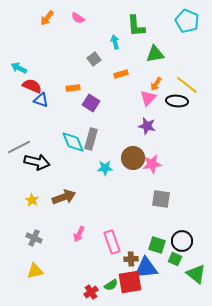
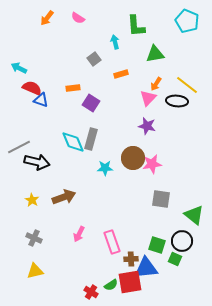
red semicircle at (32, 86): moved 2 px down
green triangle at (196, 274): moved 2 px left, 59 px up
red cross at (91, 292): rotated 24 degrees counterclockwise
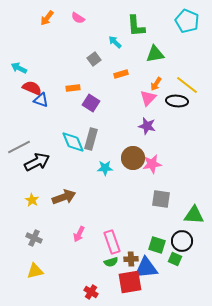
cyan arrow at (115, 42): rotated 32 degrees counterclockwise
black arrow at (37, 162): rotated 40 degrees counterclockwise
green triangle at (194, 215): rotated 35 degrees counterclockwise
green semicircle at (111, 285): moved 23 px up; rotated 16 degrees clockwise
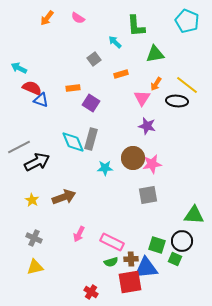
pink triangle at (148, 98): moved 6 px left; rotated 12 degrees counterclockwise
gray square at (161, 199): moved 13 px left, 4 px up; rotated 18 degrees counterclockwise
pink rectangle at (112, 242): rotated 45 degrees counterclockwise
yellow triangle at (35, 271): moved 4 px up
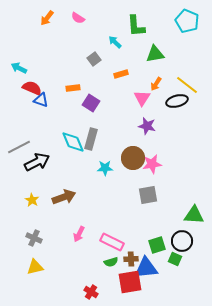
black ellipse at (177, 101): rotated 20 degrees counterclockwise
green square at (157, 245): rotated 36 degrees counterclockwise
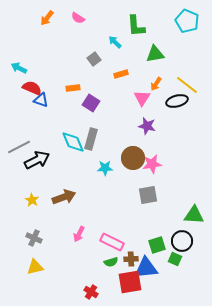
black arrow at (37, 162): moved 2 px up
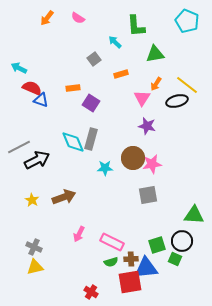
gray cross at (34, 238): moved 9 px down
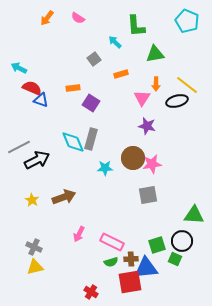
orange arrow at (156, 84): rotated 32 degrees counterclockwise
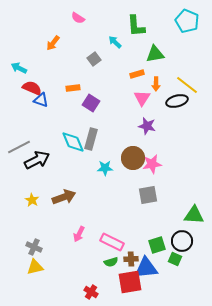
orange arrow at (47, 18): moved 6 px right, 25 px down
orange rectangle at (121, 74): moved 16 px right
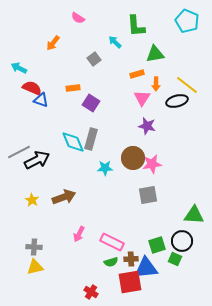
gray line at (19, 147): moved 5 px down
gray cross at (34, 247): rotated 21 degrees counterclockwise
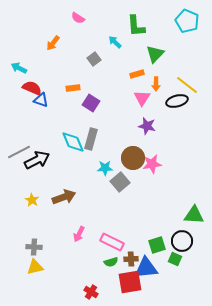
green triangle at (155, 54): rotated 36 degrees counterclockwise
gray square at (148, 195): moved 28 px left, 13 px up; rotated 30 degrees counterclockwise
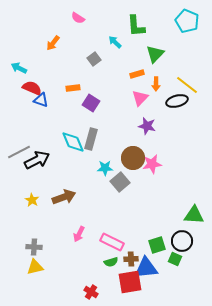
pink triangle at (142, 98): moved 2 px left; rotated 12 degrees clockwise
